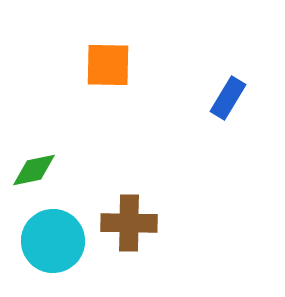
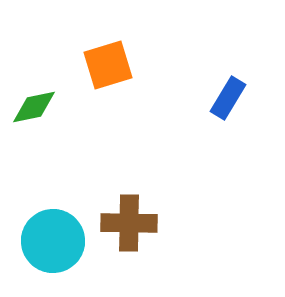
orange square: rotated 18 degrees counterclockwise
green diamond: moved 63 px up
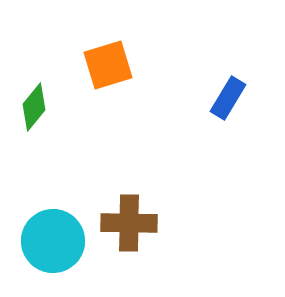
green diamond: rotated 39 degrees counterclockwise
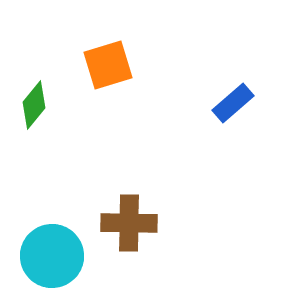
blue rectangle: moved 5 px right, 5 px down; rotated 18 degrees clockwise
green diamond: moved 2 px up
cyan circle: moved 1 px left, 15 px down
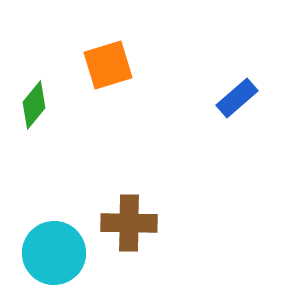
blue rectangle: moved 4 px right, 5 px up
cyan circle: moved 2 px right, 3 px up
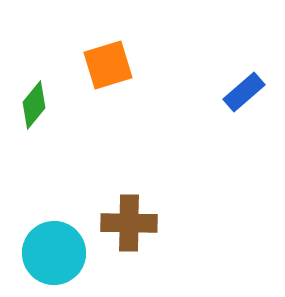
blue rectangle: moved 7 px right, 6 px up
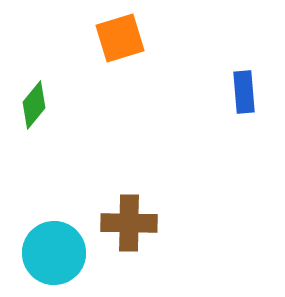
orange square: moved 12 px right, 27 px up
blue rectangle: rotated 54 degrees counterclockwise
